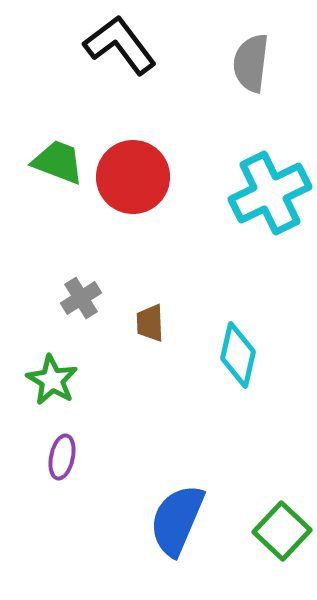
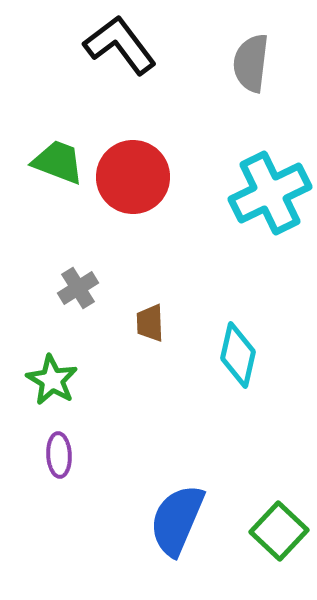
gray cross: moved 3 px left, 10 px up
purple ellipse: moved 3 px left, 2 px up; rotated 15 degrees counterclockwise
green square: moved 3 px left
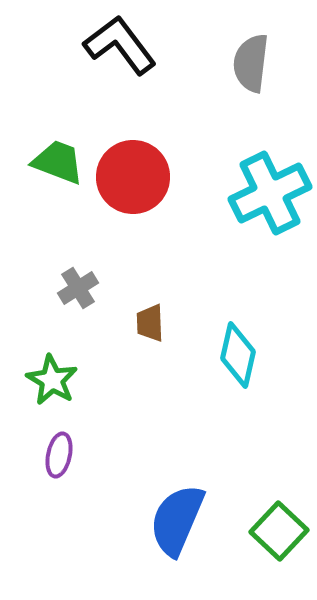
purple ellipse: rotated 15 degrees clockwise
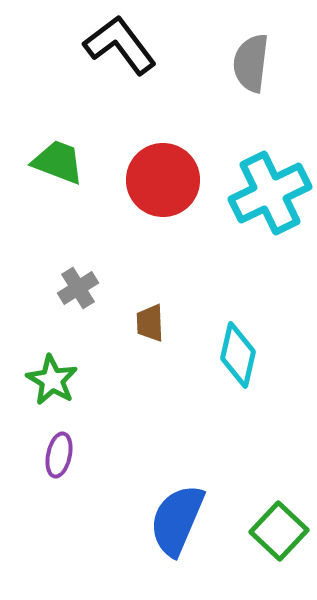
red circle: moved 30 px right, 3 px down
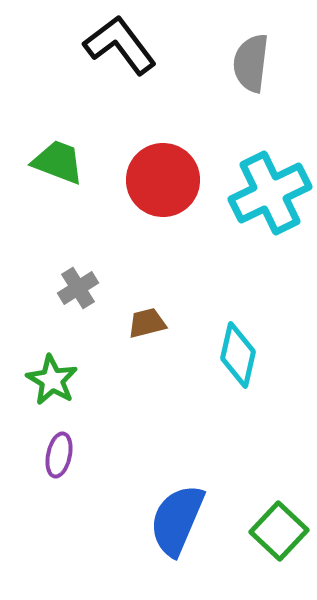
brown trapezoid: moved 3 px left; rotated 78 degrees clockwise
